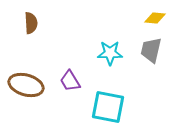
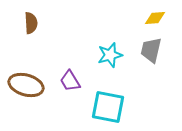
yellow diamond: rotated 10 degrees counterclockwise
cyan star: moved 2 px down; rotated 15 degrees counterclockwise
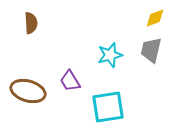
yellow diamond: rotated 15 degrees counterclockwise
brown ellipse: moved 2 px right, 6 px down
cyan square: rotated 20 degrees counterclockwise
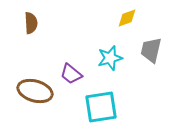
yellow diamond: moved 28 px left
cyan star: moved 3 px down
purple trapezoid: moved 1 px right, 7 px up; rotated 20 degrees counterclockwise
brown ellipse: moved 7 px right
cyan square: moved 7 px left
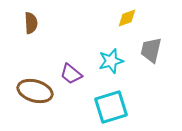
cyan star: moved 1 px right, 3 px down
cyan square: moved 10 px right; rotated 8 degrees counterclockwise
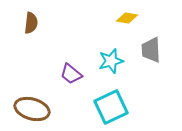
yellow diamond: rotated 30 degrees clockwise
brown semicircle: rotated 10 degrees clockwise
gray trapezoid: rotated 16 degrees counterclockwise
brown ellipse: moved 3 px left, 18 px down
cyan square: rotated 8 degrees counterclockwise
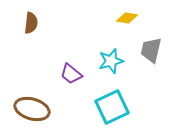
gray trapezoid: rotated 16 degrees clockwise
cyan square: moved 1 px right
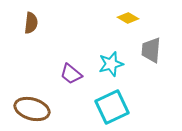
yellow diamond: moved 1 px right; rotated 20 degrees clockwise
gray trapezoid: rotated 8 degrees counterclockwise
cyan star: moved 3 px down
